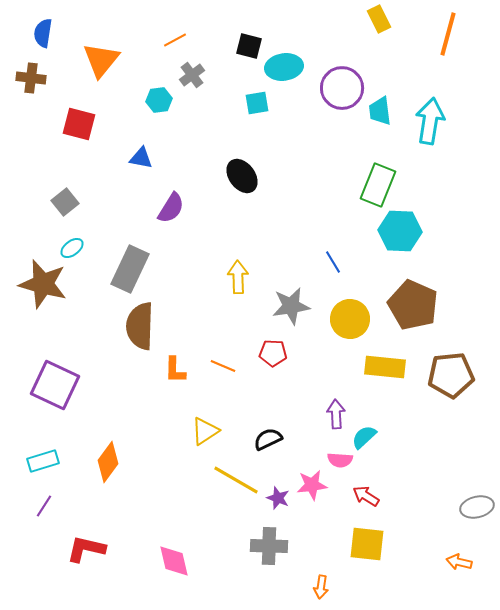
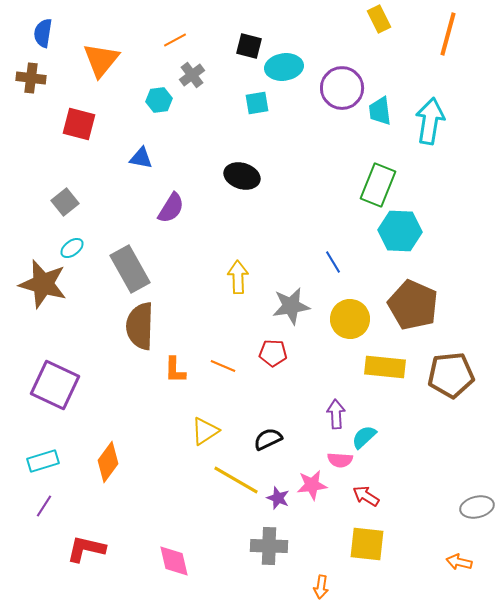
black ellipse at (242, 176): rotated 36 degrees counterclockwise
gray rectangle at (130, 269): rotated 54 degrees counterclockwise
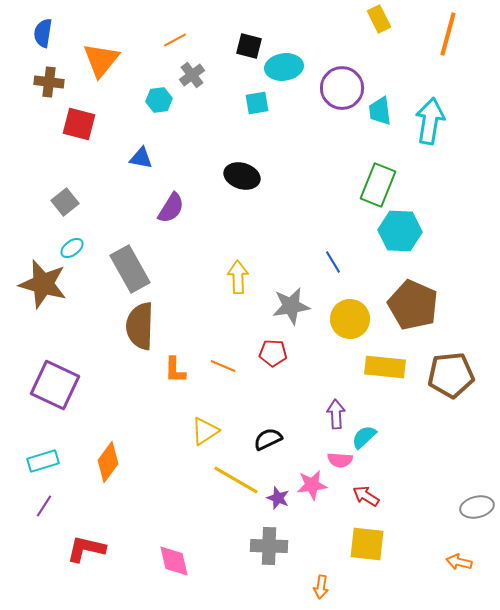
brown cross at (31, 78): moved 18 px right, 4 px down
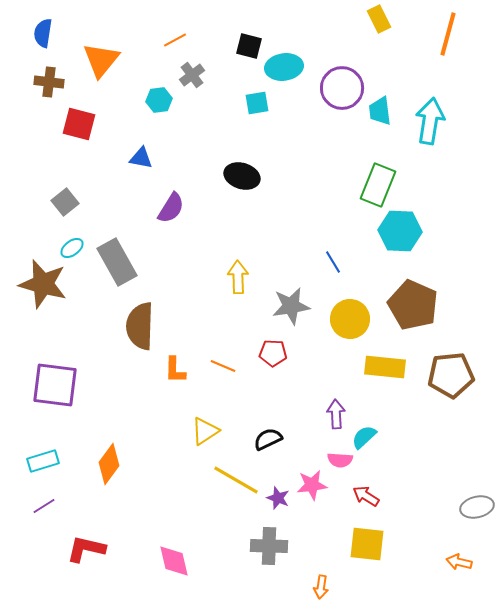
gray rectangle at (130, 269): moved 13 px left, 7 px up
purple square at (55, 385): rotated 18 degrees counterclockwise
orange diamond at (108, 462): moved 1 px right, 2 px down
purple line at (44, 506): rotated 25 degrees clockwise
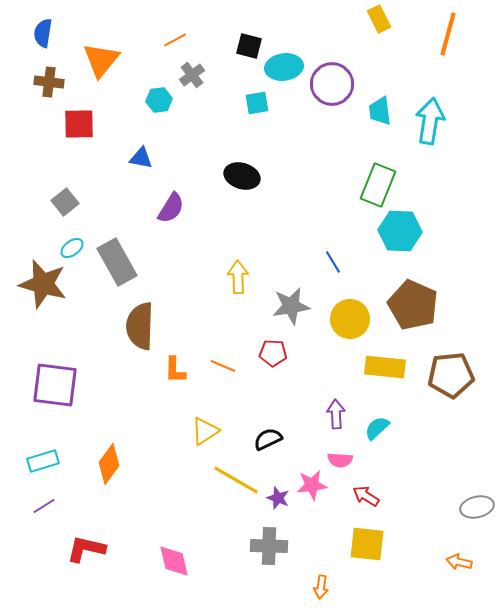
purple circle at (342, 88): moved 10 px left, 4 px up
red square at (79, 124): rotated 16 degrees counterclockwise
cyan semicircle at (364, 437): moved 13 px right, 9 px up
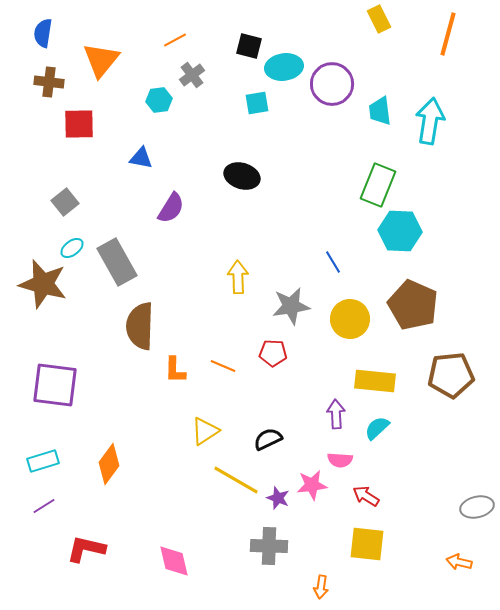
yellow rectangle at (385, 367): moved 10 px left, 14 px down
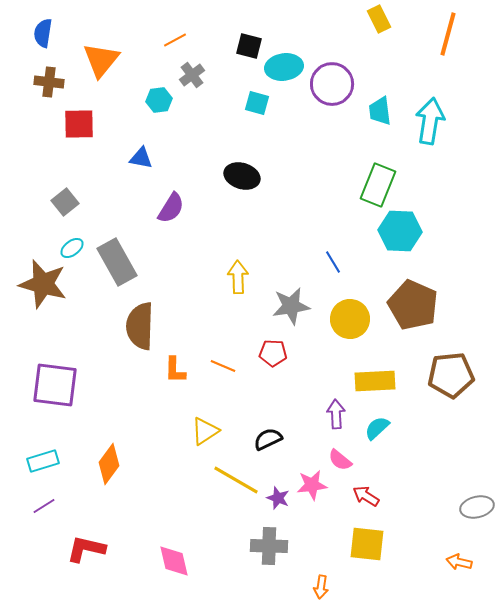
cyan square at (257, 103): rotated 25 degrees clockwise
yellow rectangle at (375, 381): rotated 9 degrees counterclockwise
pink semicircle at (340, 460): rotated 35 degrees clockwise
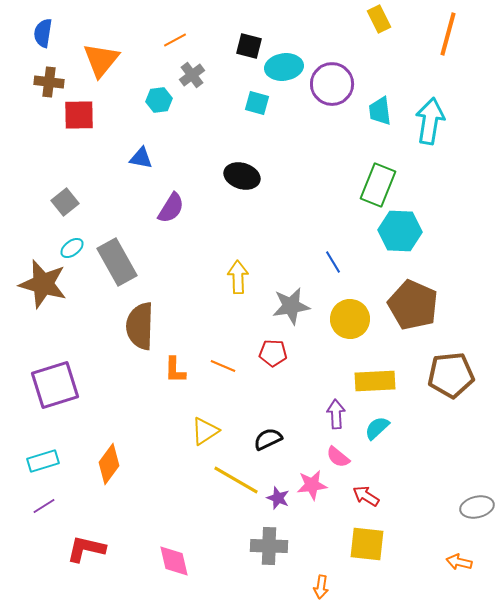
red square at (79, 124): moved 9 px up
purple square at (55, 385): rotated 24 degrees counterclockwise
pink semicircle at (340, 460): moved 2 px left, 3 px up
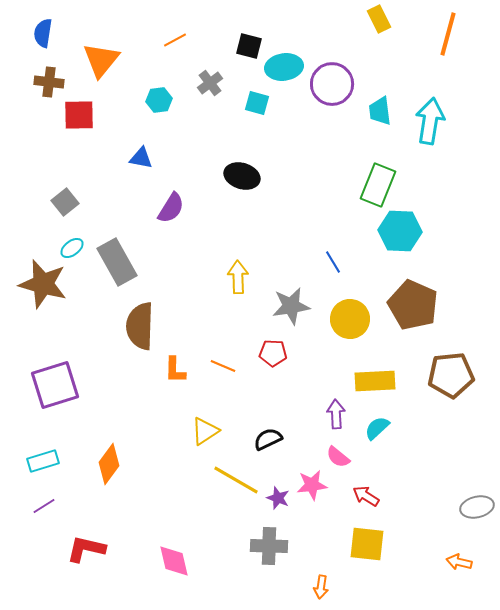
gray cross at (192, 75): moved 18 px right, 8 px down
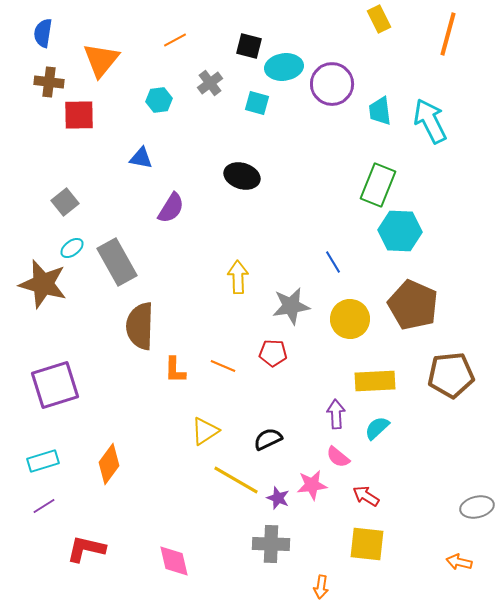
cyan arrow at (430, 121): rotated 36 degrees counterclockwise
gray cross at (269, 546): moved 2 px right, 2 px up
